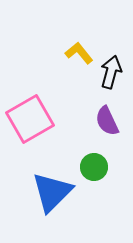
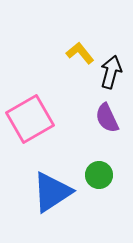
yellow L-shape: moved 1 px right
purple semicircle: moved 3 px up
green circle: moved 5 px right, 8 px down
blue triangle: rotated 12 degrees clockwise
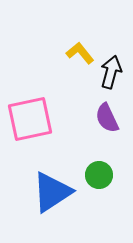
pink square: rotated 18 degrees clockwise
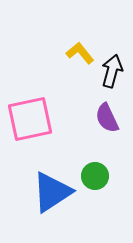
black arrow: moved 1 px right, 1 px up
green circle: moved 4 px left, 1 px down
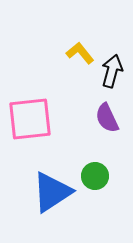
pink square: rotated 6 degrees clockwise
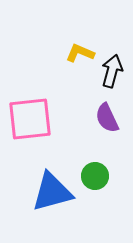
yellow L-shape: rotated 28 degrees counterclockwise
blue triangle: rotated 18 degrees clockwise
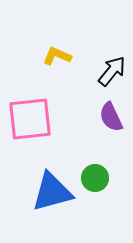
yellow L-shape: moved 23 px left, 3 px down
black arrow: rotated 24 degrees clockwise
purple semicircle: moved 4 px right, 1 px up
green circle: moved 2 px down
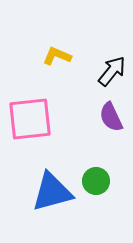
green circle: moved 1 px right, 3 px down
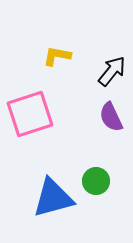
yellow L-shape: rotated 12 degrees counterclockwise
pink square: moved 5 px up; rotated 12 degrees counterclockwise
blue triangle: moved 1 px right, 6 px down
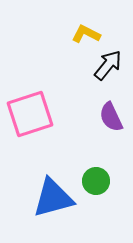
yellow L-shape: moved 29 px right, 22 px up; rotated 16 degrees clockwise
black arrow: moved 4 px left, 6 px up
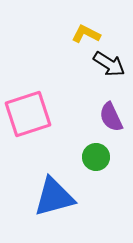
black arrow: moved 1 px right, 1 px up; rotated 84 degrees clockwise
pink square: moved 2 px left
green circle: moved 24 px up
blue triangle: moved 1 px right, 1 px up
